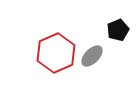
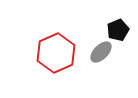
gray ellipse: moved 9 px right, 4 px up
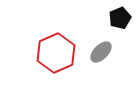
black pentagon: moved 2 px right, 12 px up
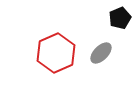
gray ellipse: moved 1 px down
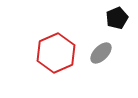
black pentagon: moved 3 px left
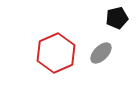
black pentagon: rotated 10 degrees clockwise
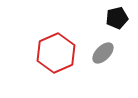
gray ellipse: moved 2 px right
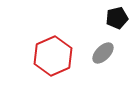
red hexagon: moved 3 px left, 3 px down
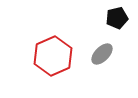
gray ellipse: moved 1 px left, 1 px down
